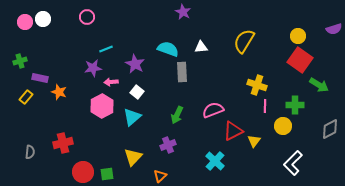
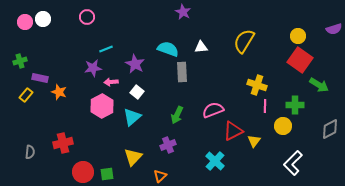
yellow rectangle at (26, 97): moved 2 px up
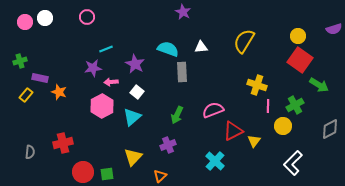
white circle at (43, 19): moved 2 px right, 1 px up
green cross at (295, 105): rotated 30 degrees counterclockwise
pink line at (265, 106): moved 3 px right
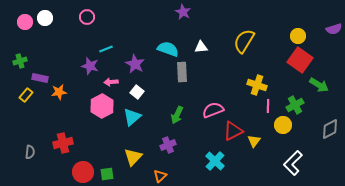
purple star at (93, 68): moved 3 px left, 2 px up; rotated 24 degrees clockwise
orange star at (59, 92): rotated 28 degrees counterclockwise
yellow circle at (283, 126): moved 1 px up
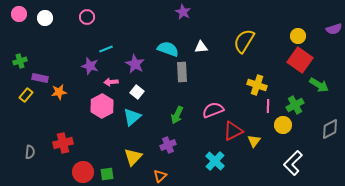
pink circle at (25, 22): moved 6 px left, 8 px up
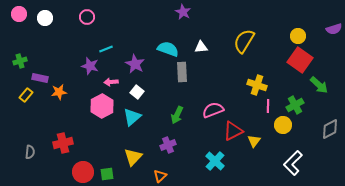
green arrow at (319, 85): rotated 12 degrees clockwise
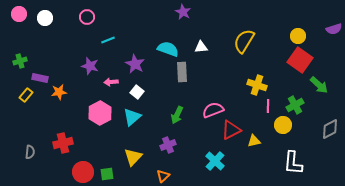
cyan line at (106, 49): moved 2 px right, 9 px up
pink hexagon at (102, 106): moved 2 px left, 7 px down
red triangle at (233, 131): moved 2 px left, 1 px up
yellow triangle at (254, 141): rotated 40 degrees clockwise
white L-shape at (293, 163): rotated 40 degrees counterclockwise
orange triangle at (160, 176): moved 3 px right
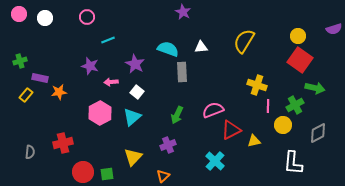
green arrow at (319, 85): moved 4 px left, 3 px down; rotated 30 degrees counterclockwise
gray diamond at (330, 129): moved 12 px left, 4 px down
